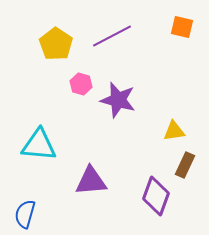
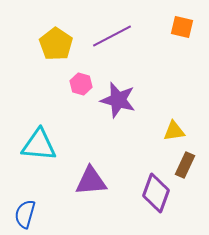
purple diamond: moved 3 px up
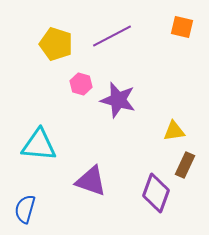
yellow pentagon: rotated 16 degrees counterclockwise
purple triangle: rotated 24 degrees clockwise
blue semicircle: moved 5 px up
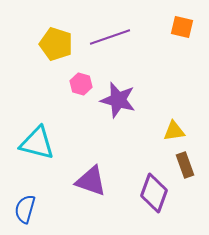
purple line: moved 2 px left, 1 px down; rotated 9 degrees clockwise
cyan triangle: moved 2 px left, 2 px up; rotated 9 degrees clockwise
brown rectangle: rotated 45 degrees counterclockwise
purple diamond: moved 2 px left
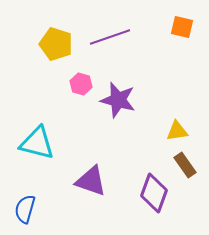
yellow triangle: moved 3 px right
brown rectangle: rotated 15 degrees counterclockwise
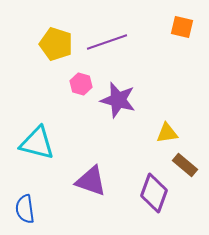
purple line: moved 3 px left, 5 px down
yellow triangle: moved 10 px left, 2 px down
brown rectangle: rotated 15 degrees counterclockwise
blue semicircle: rotated 24 degrees counterclockwise
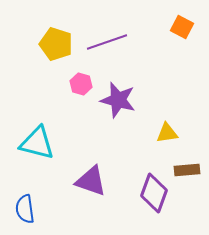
orange square: rotated 15 degrees clockwise
brown rectangle: moved 2 px right, 5 px down; rotated 45 degrees counterclockwise
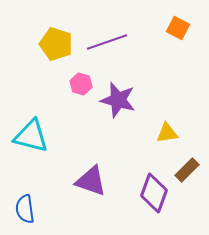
orange square: moved 4 px left, 1 px down
cyan triangle: moved 6 px left, 7 px up
brown rectangle: rotated 40 degrees counterclockwise
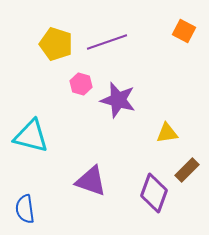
orange square: moved 6 px right, 3 px down
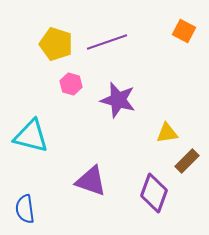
pink hexagon: moved 10 px left
brown rectangle: moved 9 px up
